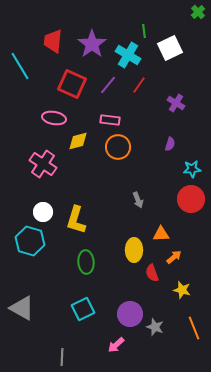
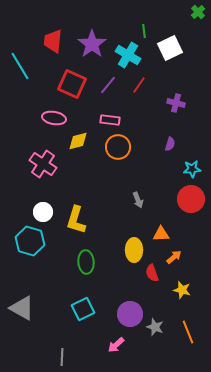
purple cross: rotated 18 degrees counterclockwise
orange line: moved 6 px left, 4 px down
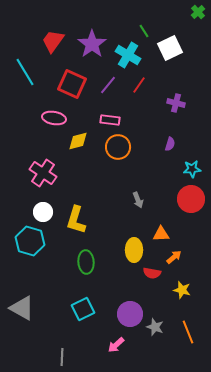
green line: rotated 24 degrees counterclockwise
red trapezoid: rotated 30 degrees clockwise
cyan line: moved 5 px right, 6 px down
pink cross: moved 9 px down
red semicircle: rotated 60 degrees counterclockwise
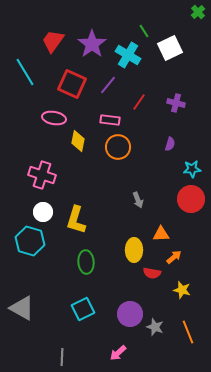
red line: moved 17 px down
yellow diamond: rotated 65 degrees counterclockwise
pink cross: moved 1 px left, 2 px down; rotated 16 degrees counterclockwise
pink arrow: moved 2 px right, 8 px down
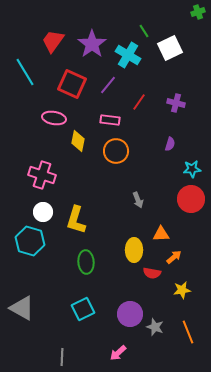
green cross: rotated 24 degrees clockwise
orange circle: moved 2 px left, 4 px down
yellow star: rotated 24 degrees counterclockwise
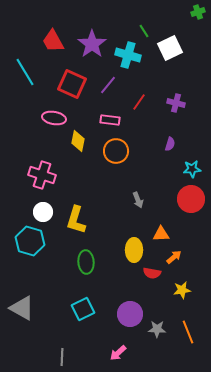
red trapezoid: rotated 65 degrees counterclockwise
cyan cross: rotated 15 degrees counterclockwise
gray star: moved 2 px right, 2 px down; rotated 18 degrees counterclockwise
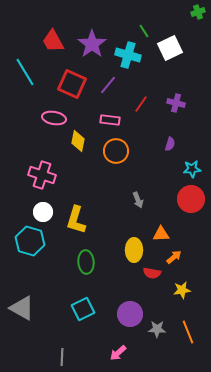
red line: moved 2 px right, 2 px down
